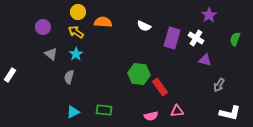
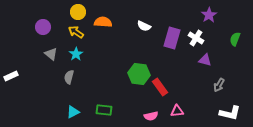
white rectangle: moved 1 px right, 1 px down; rotated 32 degrees clockwise
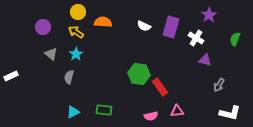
purple rectangle: moved 1 px left, 11 px up
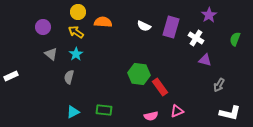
pink triangle: rotated 16 degrees counterclockwise
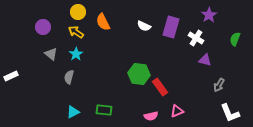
orange semicircle: rotated 120 degrees counterclockwise
white L-shape: rotated 55 degrees clockwise
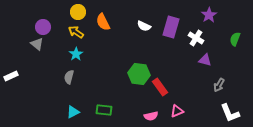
gray triangle: moved 14 px left, 10 px up
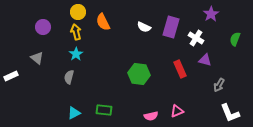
purple star: moved 2 px right, 1 px up
white semicircle: moved 1 px down
yellow arrow: rotated 42 degrees clockwise
gray triangle: moved 14 px down
red rectangle: moved 20 px right, 18 px up; rotated 12 degrees clockwise
cyan triangle: moved 1 px right, 1 px down
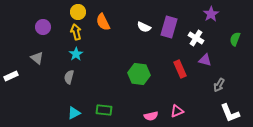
purple rectangle: moved 2 px left
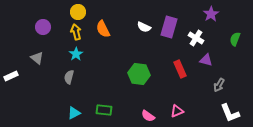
orange semicircle: moved 7 px down
purple triangle: moved 1 px right
pink semicircle: moved 3 px left; rotated 48 degrees clockwise
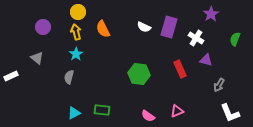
green rectangle: moved 2 px left
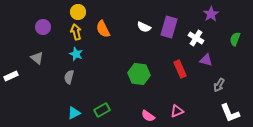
cyan star: rotated 16 degrees counterclockwise
green rectangle: rotated 35 degrees counterclockwise
